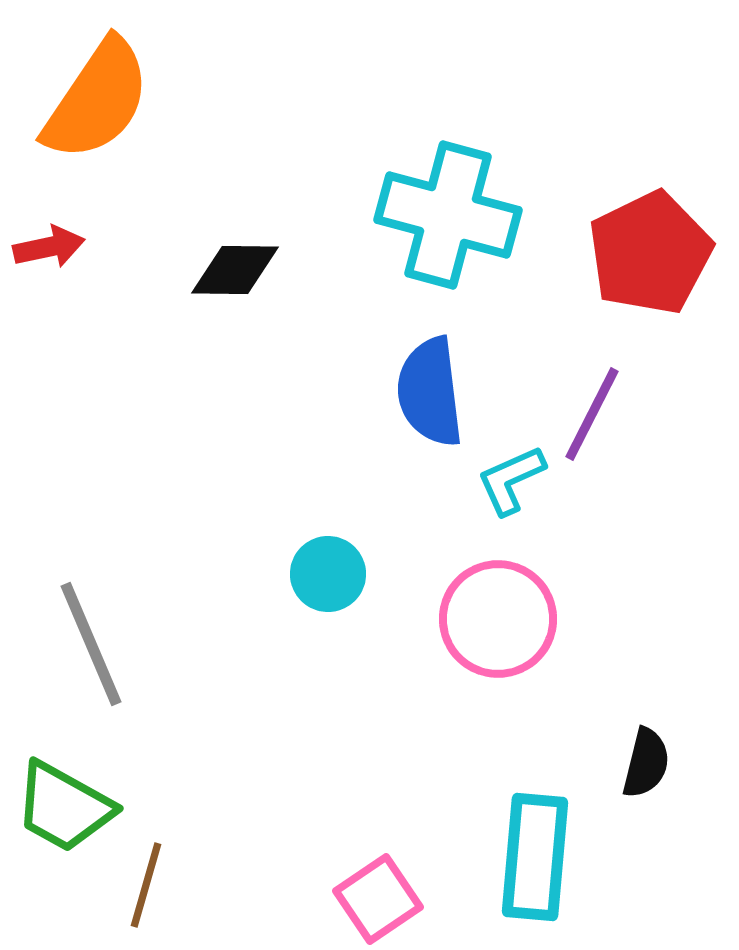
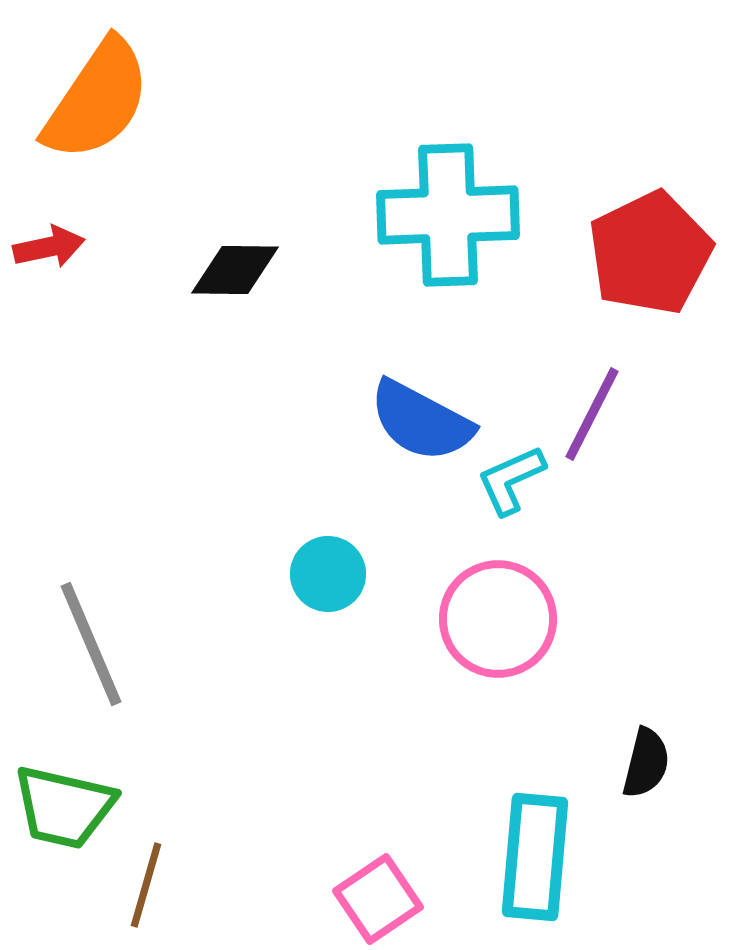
cyan cross: rotated 17 degrees counterclockwise
blue semicircle: moved 9 px left, 29 px down; rotated 55 degrees counterclockwise
green trapezoid: rotated 16 degrees counterclockwise
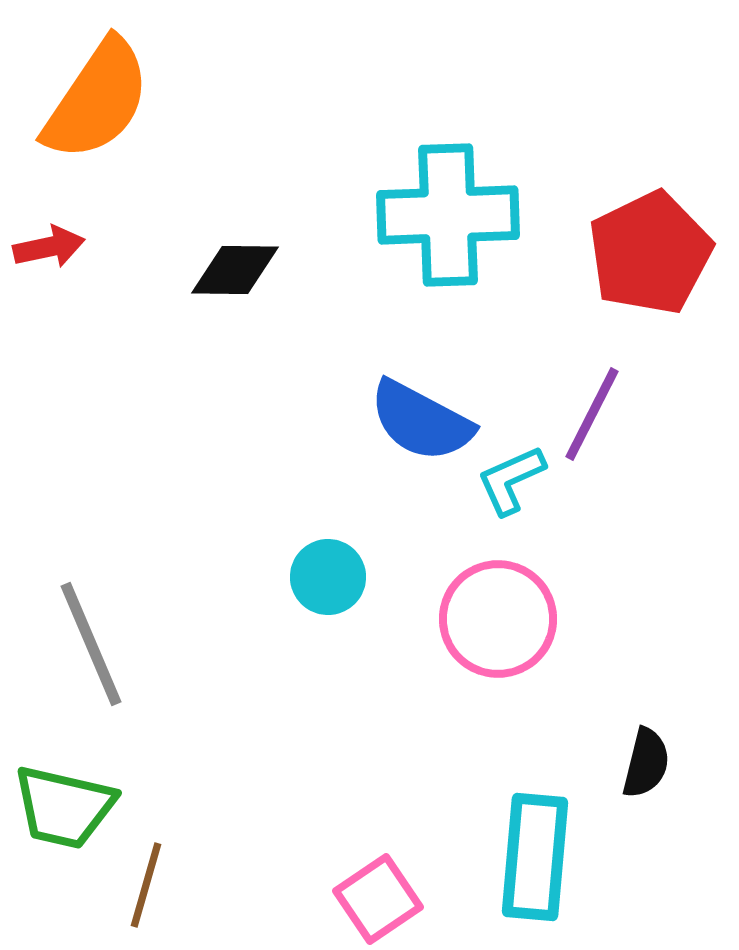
cyan circle: moved 3 px down
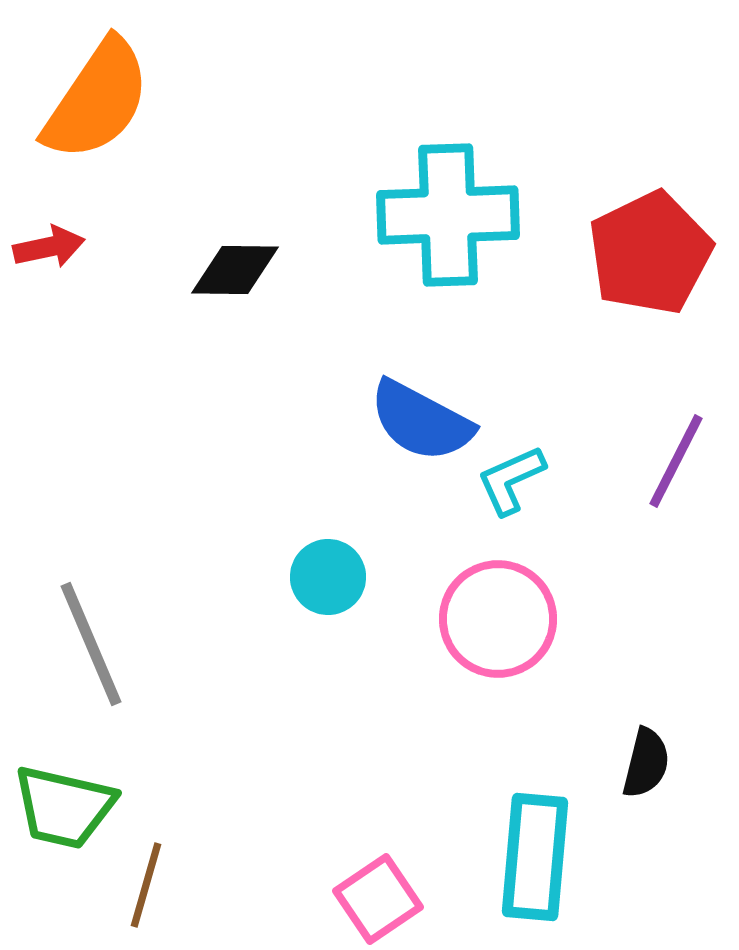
purple line: moved 84 px right, 47 px down
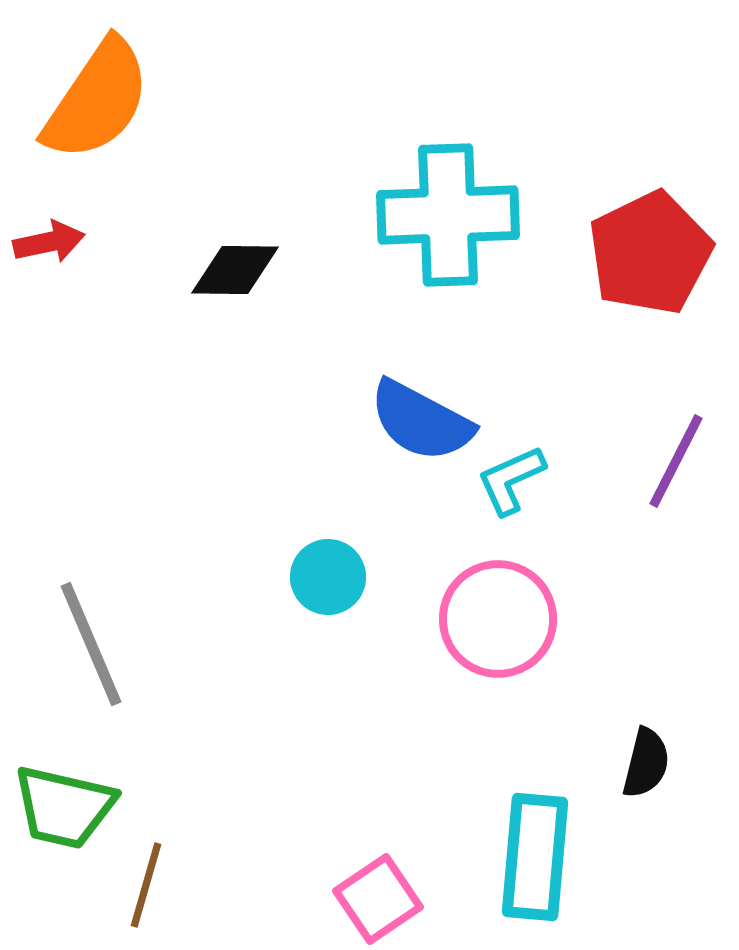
red arrow: moved 5 px up
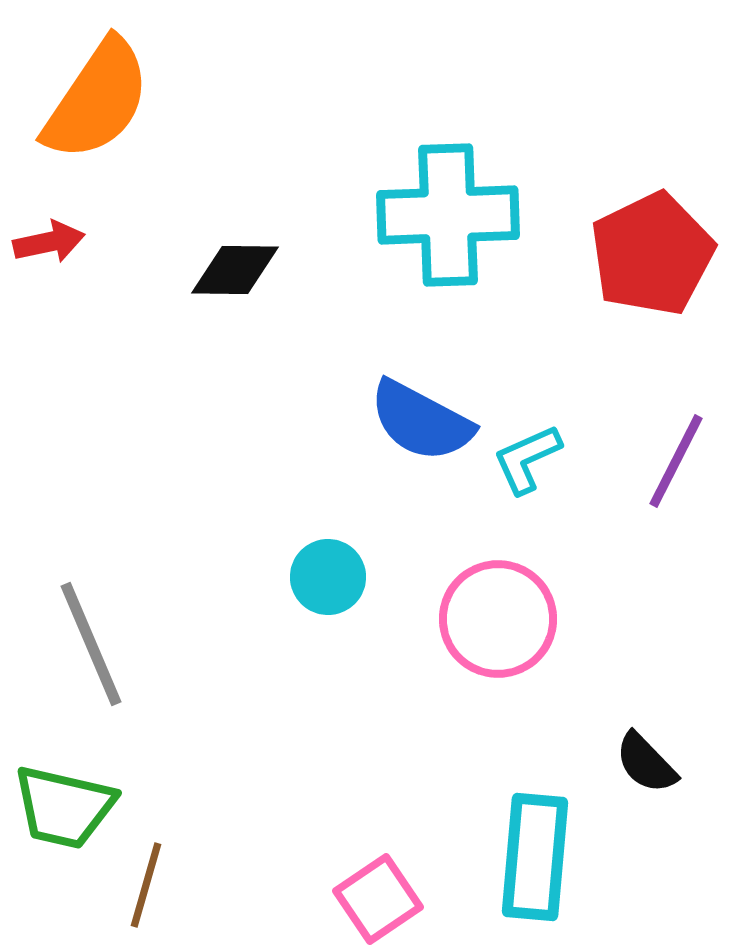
red pentagon: moved 2 px right, 1 px down
cyan L-shape: moved 16 px right, 21 px up
black semicircle: rotated 122 degrees clockwise
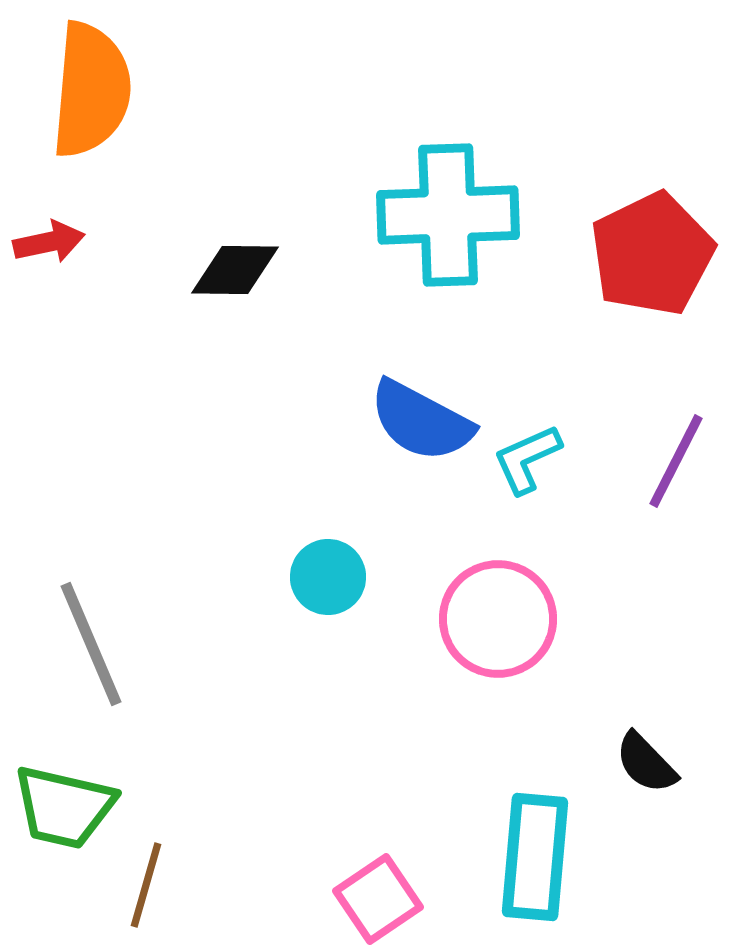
orange semicircle: moved 6 px left, 10 px up; rotated 29 degrees counterclockwise
